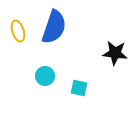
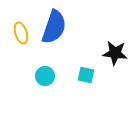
yellow ellipse: moved 3 px right, 2 px down
cyan square: moved 7 px right, 13 px up
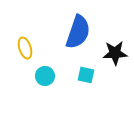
blue semicircle: moved 24 px right, 5 px down
yellow ellipse: moved 4 px right, 15 px down
black star: rotated 10 degrees counterclockwise
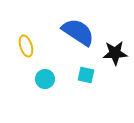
blue semicircle: rotated 76 degrees counterclockwise
yellow ellipse: moved 1 px right, 2 px up
cyan circle: moved 3 px down
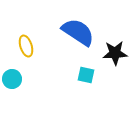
cyan circle: moved 33 px left
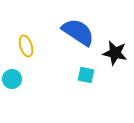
black star: rotated 15 degrees clockwise
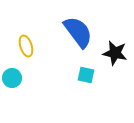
blue semicircle: rotated 20 degrees clockwise
cyan circle: moved 1 px up
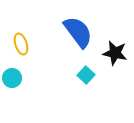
yellow ellipse: moved 5 px left, 2 px up
cyan square: rotated 30 degrees clockwise
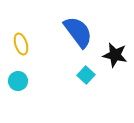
black star: moved 2 px down
cyan circle: moved 6 px right, 3 px down
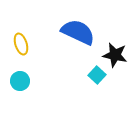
blue semicircle: rotated 28 degrees counterclockwise
cyan square: moved 11 px right
cyan circle: moved 2 px right
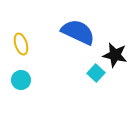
cyan square: moved 1 px left, 2 px up
cyan circle: moved 1 px right, 1 px up
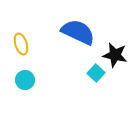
cyan circle: moved 4 px right
